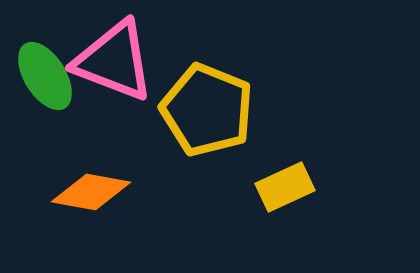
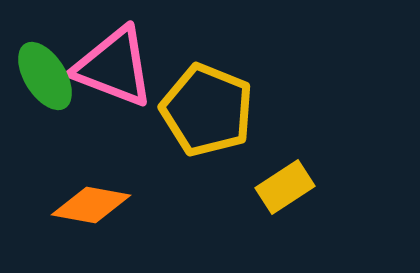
pink triangle: moved 6 px down
yellow rectangle: rotated 8 degrees counterclockwise
orange diamond: moved 13 px down
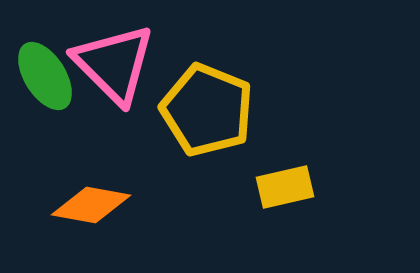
pink triangle: moved 3 px up; rotated 24 degrees clockwise
yellow rectangle: rotated 20 degrees clockwise
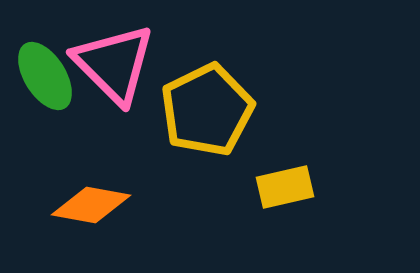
yellow pentagon: rotated 24 degrees clockwise
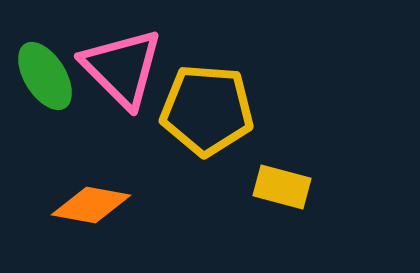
pink triangle: moved 8 px right, 4 px down
yellow pentagon: rotated 30 degrees clockwise
yellow rectangle: moved 3 px left; rotated 28 degrees clockwise
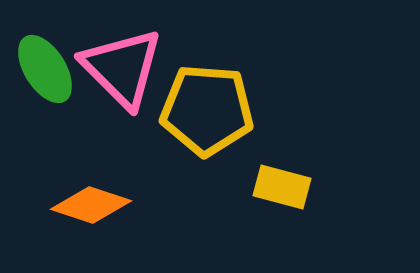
green ellipse: moved 7 px up
orange diamond: rotated 8 degrees clockwise
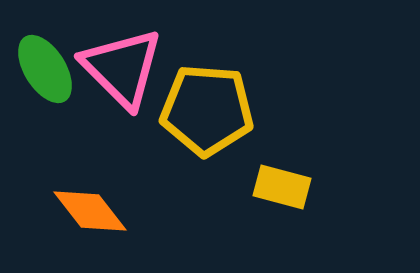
orange diamond: moved 1 px left, 6 px down; rotated 34 degrees clockwise
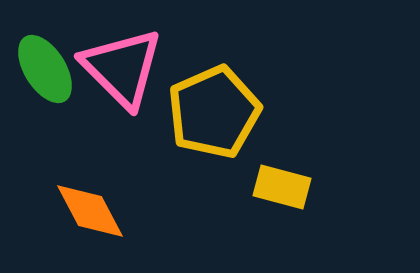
yellow pentagon: moved 7 px right, 2 px down; rotated 28 degrees counterclockwise
orange diamond: rotated 10 degrees clockwise
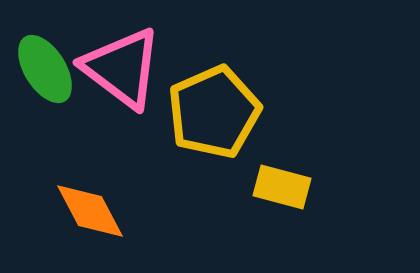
pink triangle: rotated 8 degrees counterclockwise
